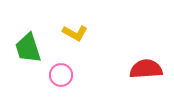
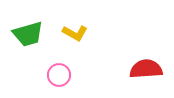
green trapezoid: moved 14 px up; rotated 88 degrees counterclockwise
pink circle: moved 2 px left
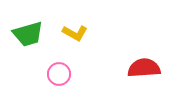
red semicircle: moved 2 px left, 1 px up
pink circle: moved 1 px up
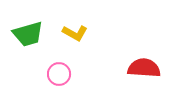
red semicircle: rotated 8 degrees clockwise
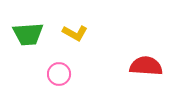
green trapezoid: rotated 12 degrees clockwise
red semicircle: moved 2 px right, 2 px up
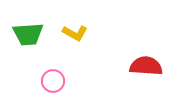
pink circle: moved 6 px left, 7 px down
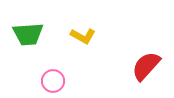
yellow L-shape: moved 8 px right, 3 px down
red semicircle: rotated 52 degrees counterclockwise
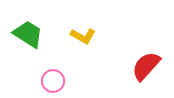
green trapezoid: rotated 144 degrees counterclockwise
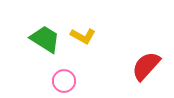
green trapezoid: moved 17 px right, 5 px down
pink circle: moved 11 px right
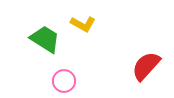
yellow L-shape: moved 12 px up
